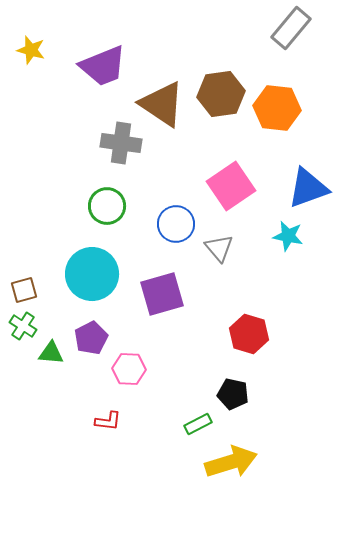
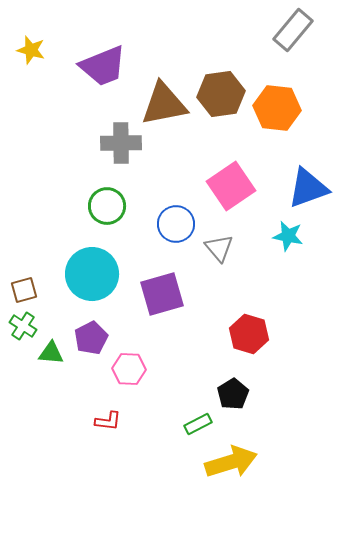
gray rectangle: moved 2 px right, 2 px down
brown triangle: moved 2 px right; rotated 45 degrees counterclockwise
gray cross: rotated 9 degrees counterclockwise
black pentagon: rotated 28 degrees clockwise
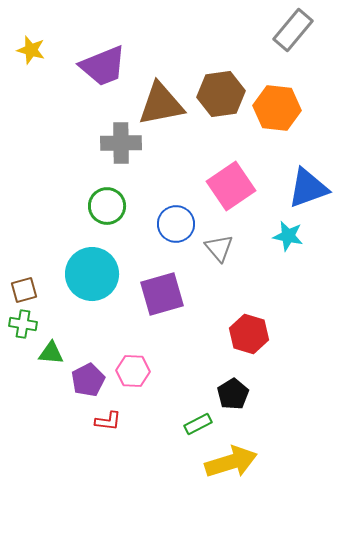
brown triangle: moved 3 px left
green cross: moved 2 px up; rotated 24 degrees counterclockwise
purple pentagon: moved 3 px left, 42 px down
pink hexagon: moved 4 px right, 2 px down
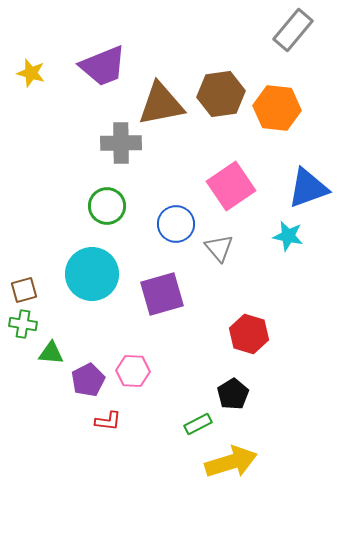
yellow star: moved 23 px down
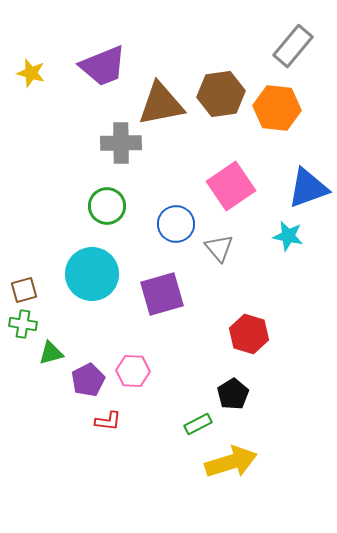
gray rectangle: moved 16 px down
green triangle: rotated 20 degrees counterclockwise
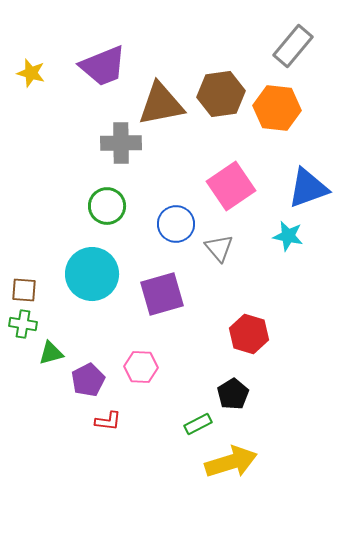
brown square: rotated 20 degrees clockwise
pink hexagon: moved 8 px right, 4 px up
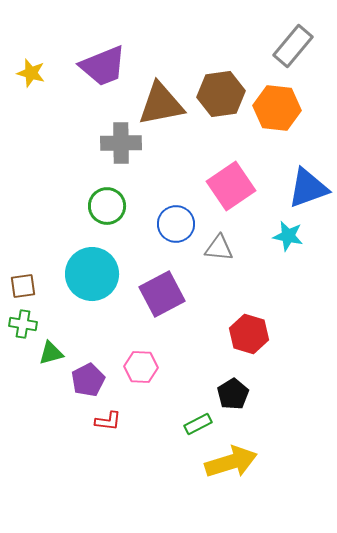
gray triangle: rotated 44 degrees counterclockwise
brown square: moved 1 px left, 4 px up; rotated 12 degrees counterclockwise
purple square: rotated 12 degrees counterclockwise
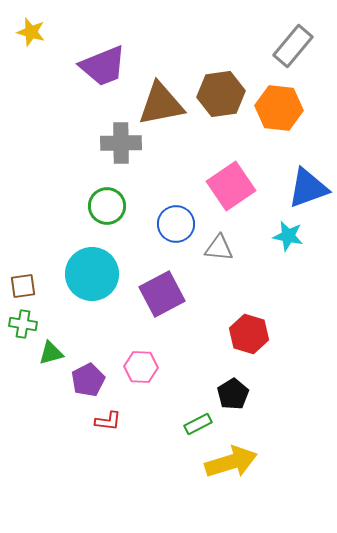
yellow star: moved 41 px up
orange hexagon: moved 2 px right
